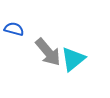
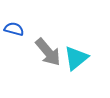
cyan triangle: moved 3 px right, 1 px up
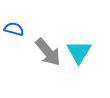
cyan triangle: moved 3 px right, 6 px up; rotated 20 degrees counterclockwise
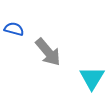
cyan triangle: moved 13 px right, 26 px down
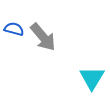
gray arrow: moved 5 px left, 15 px up
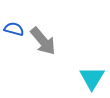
gray arrow: moved 4 px down
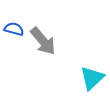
cyan triangle: rotated 16 degrees clockwise
